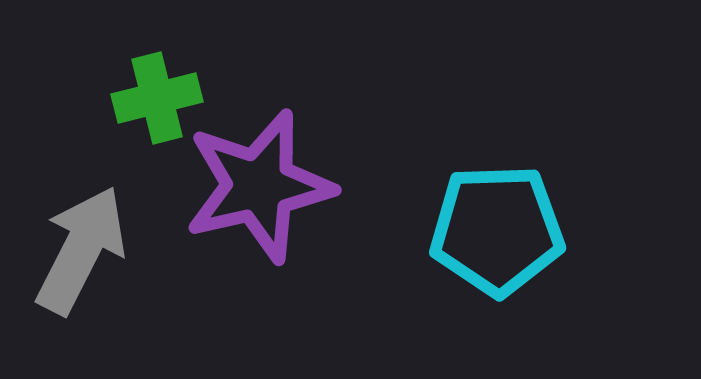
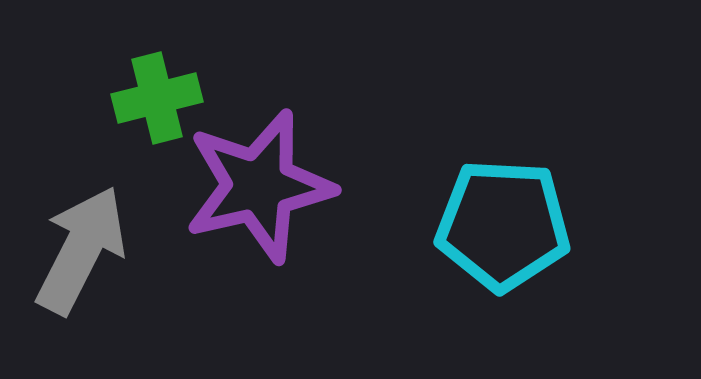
cyan pentagon: moved 6 px right, 5 px up; rotated 5 degrees clockwise
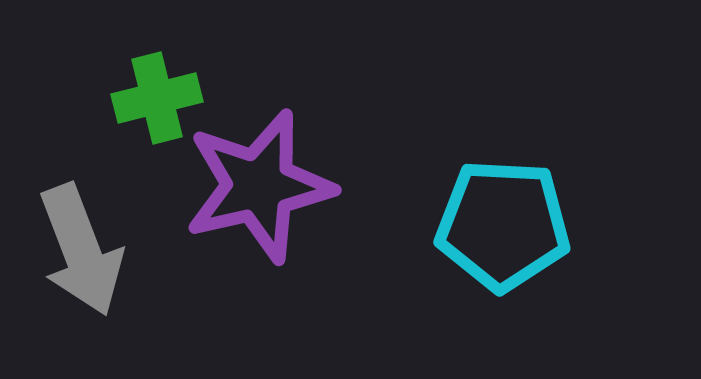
gray arrow: rotated 132 degrees clockwise
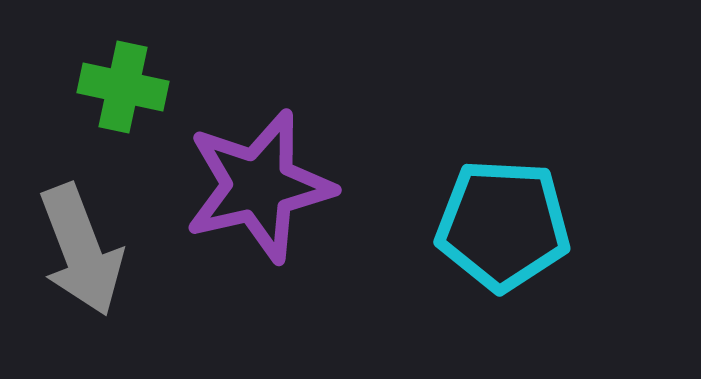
green cross: moved 34 px left, 11 px up; rotated 26 degrees clockwise
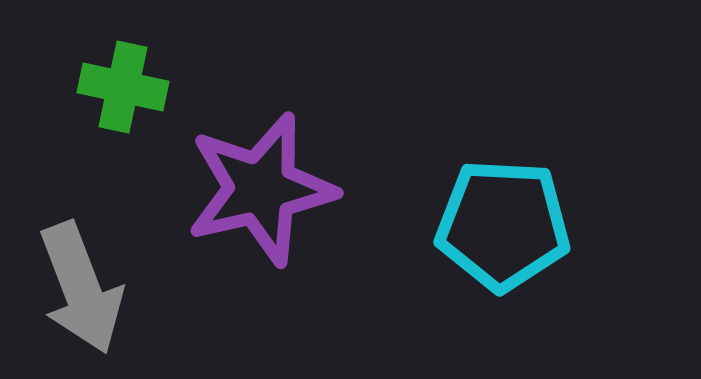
purple star: moved 2 px right, 3 px down
gray arrow: moved 38 px down
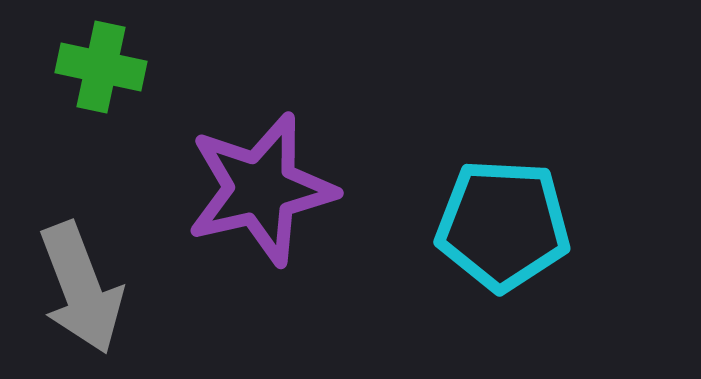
green cross: moved 22 px left, 20 px up
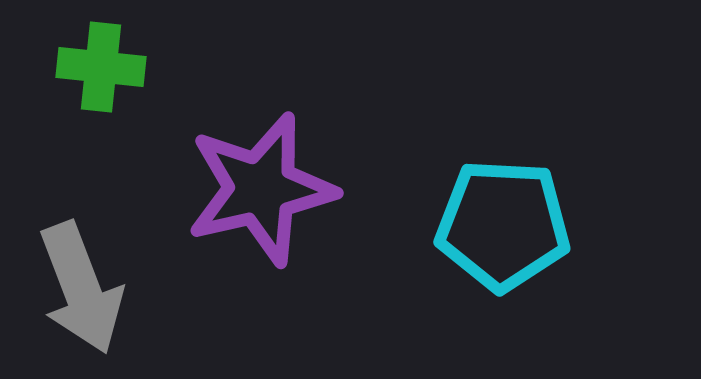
green cross: rotated 6 degrees counterclockwise
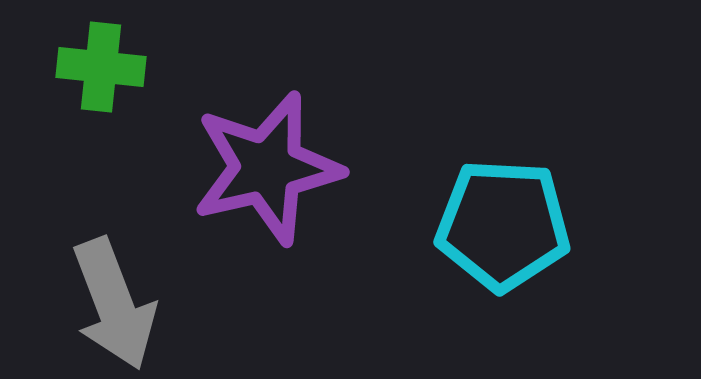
purple star: moved 6 px right, 21 px up
gray arrow: moved 33 px right, 16 px down
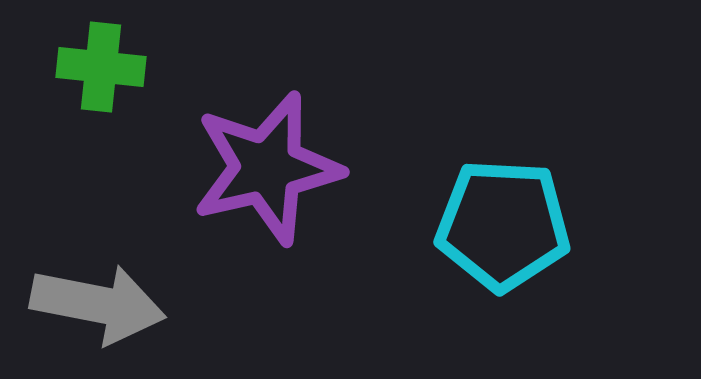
gray arrow: moved 16 px left; rotated 58 degrees counterclockwise
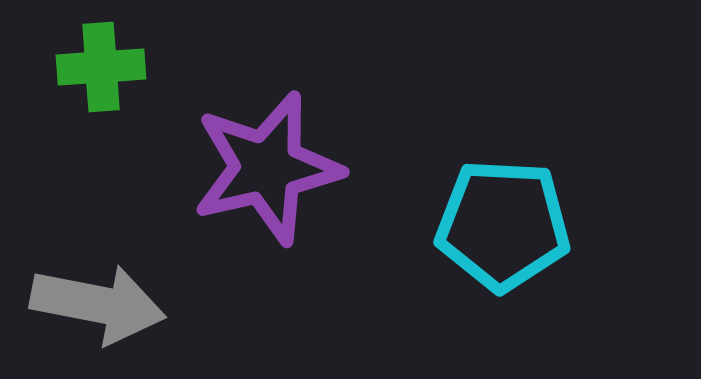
green cross: rotated 10 degrees counterclockwise
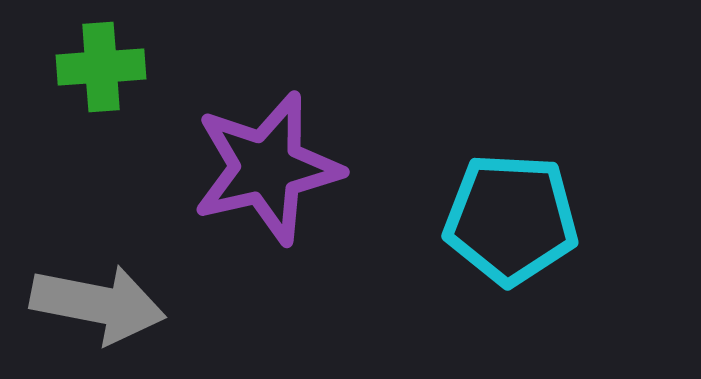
cyan pentagon: moved 8 px right, 6 px up
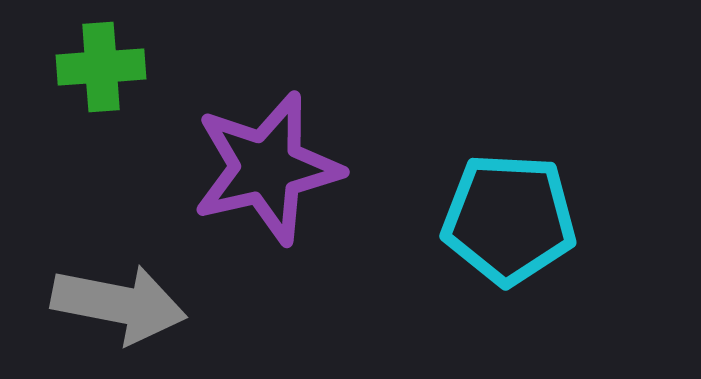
cyan pentagon: moved 2 px left
gray arrow: moved 21 px right
